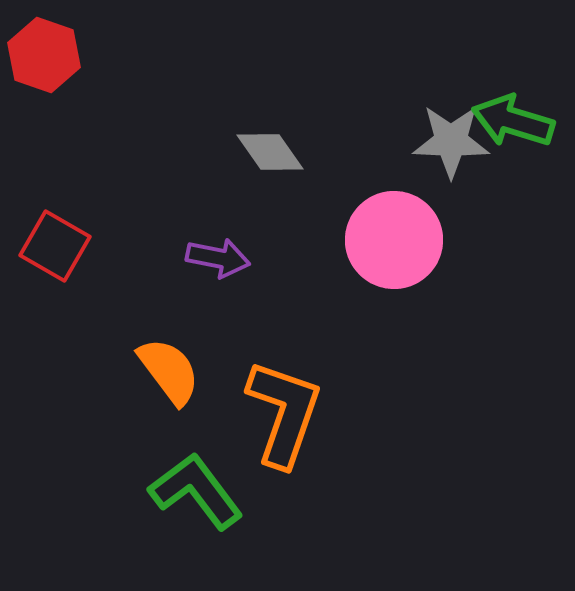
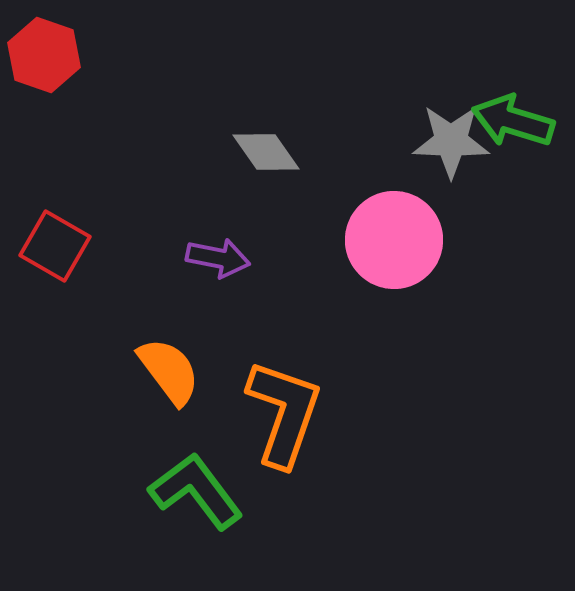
gray diamond: moved 4 px left
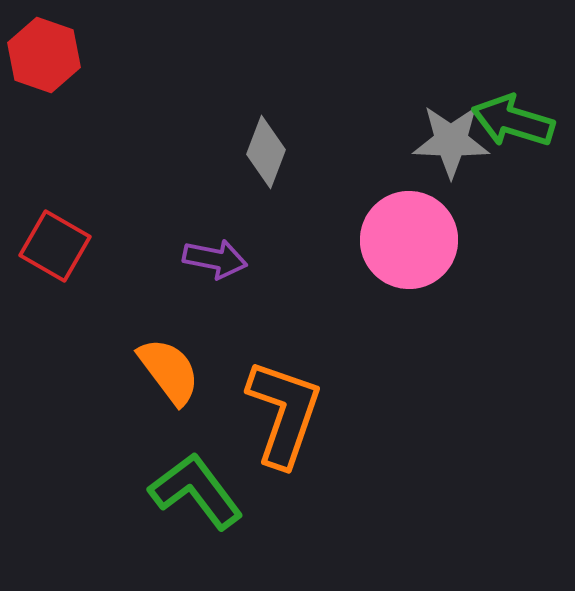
gray diamond: rotated 56 degrees clockwise
pink circle: moved 15 px right
purple arrow: moved 3 px left, 1 px down
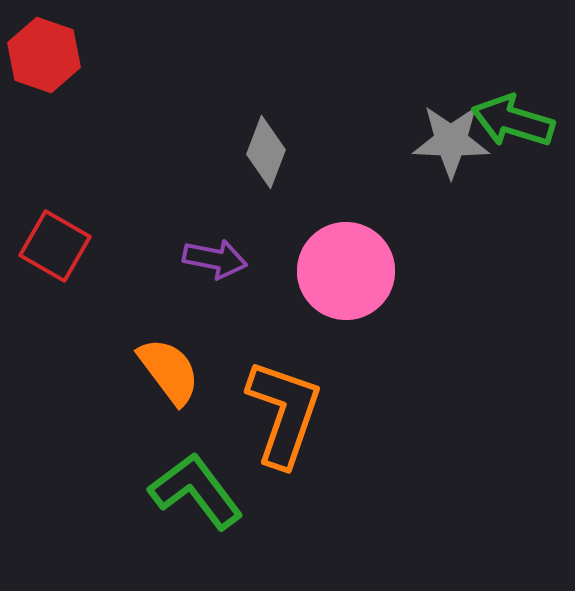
pink circle: moved 63 px left, 31 px down
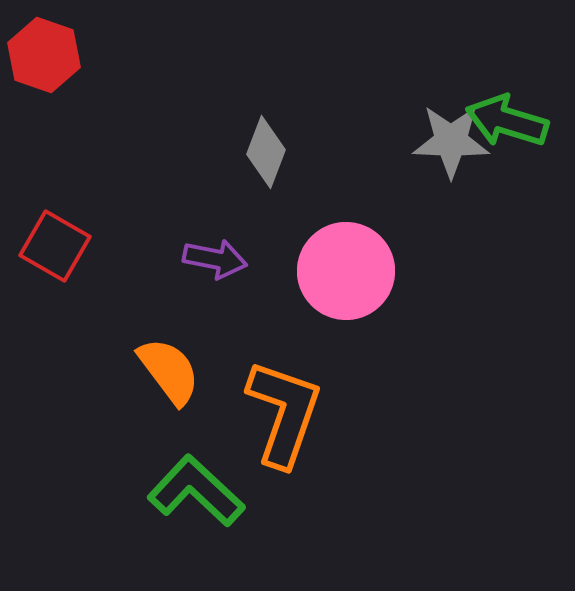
green arrow: moved 6 px left
green L-shape: rotated 10 degrees counterclockwise
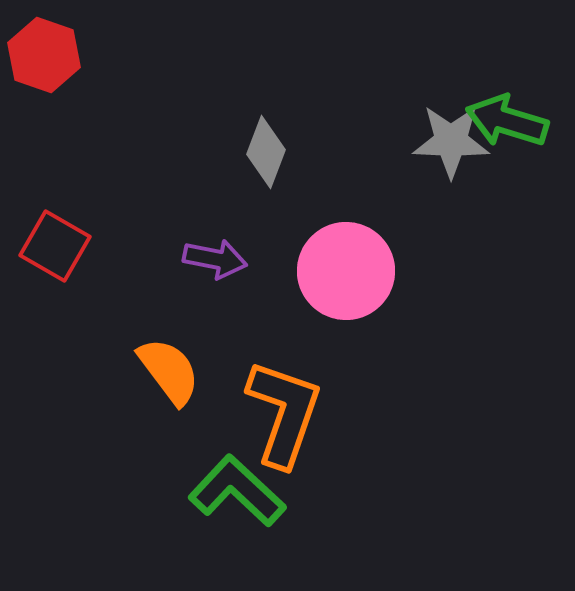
green L-shape: moved 41 px right
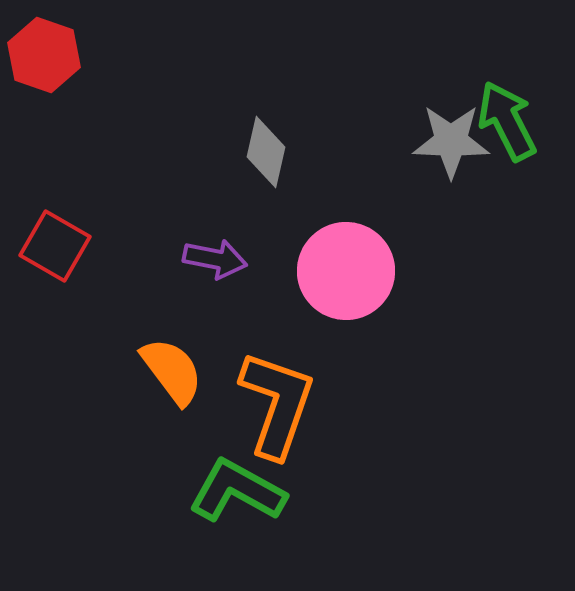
green arrow: rotated 46 degrees clockwise
gray diamond: rotated 8 degrees counterclockwise
orange semicircle: moved 3 px right
orange L-shape: moved 7 px left, 9 px up
green L-shape: rotated 14 degrees counterclockwise
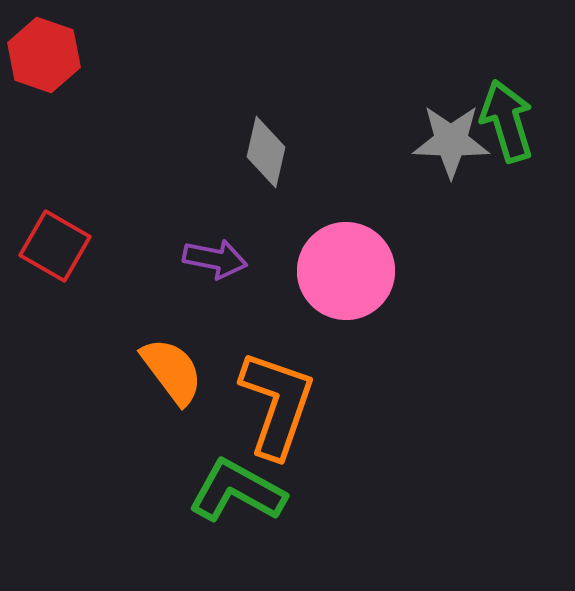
green arrow: rotated 10 degrees clockwise
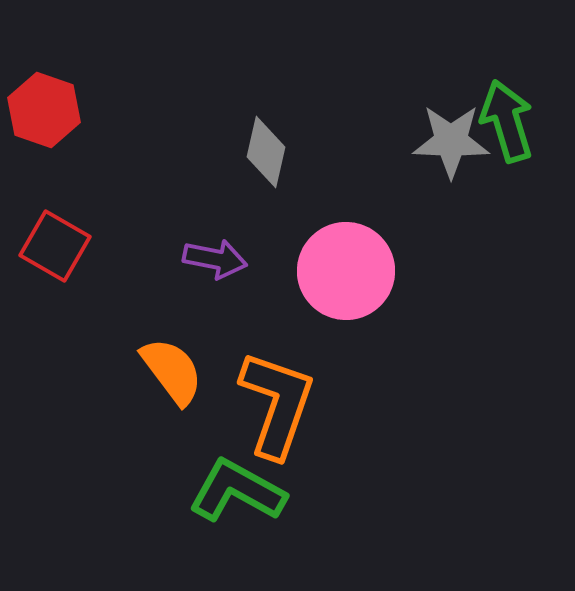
red hexagon: moved 55 px down
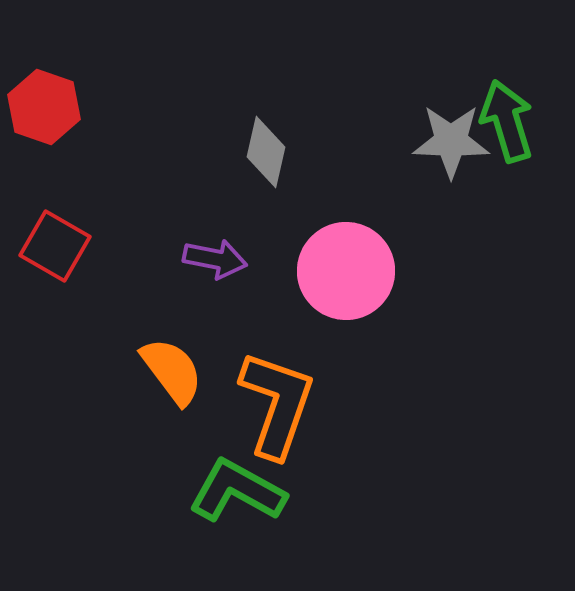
red hexagon: moved 3 px up
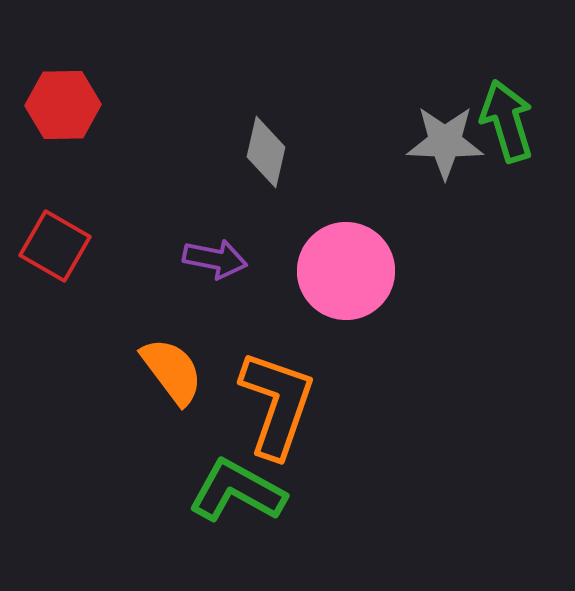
red hexagon: moved 19 px right, 2 px up; rotated 20 degrees counterclockwise
gray star: moved 6 px left, 1 px down
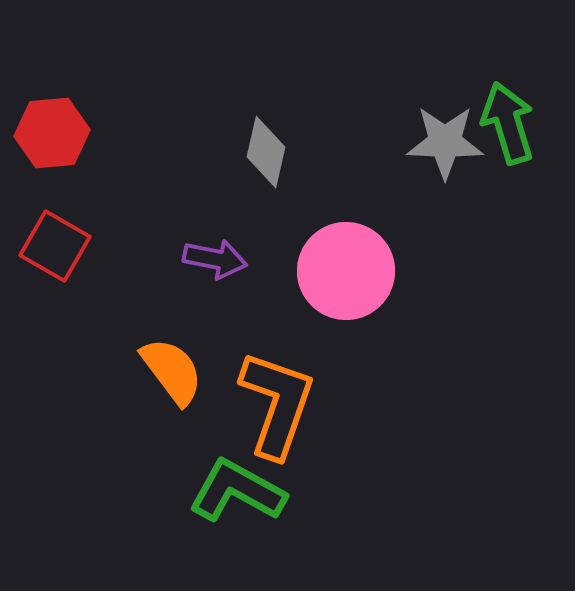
red hexagon: moved 11 px left, 28 px down; rotated 4 degrees counterclockwise
green arrow: moved 1 px right, 2 px down
